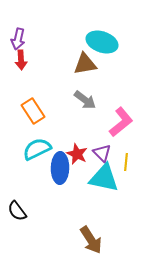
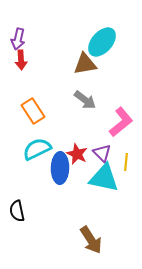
cyan ellipse: rotated 68 degrees counterclockwise
black semicircle: rotated 25 degrees clockwise
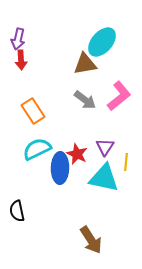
pink L-shape: moved 2 px left, 26 px up
purple triangle: moved 3 px right, 6 px up; rotated 18 degrees clockwise
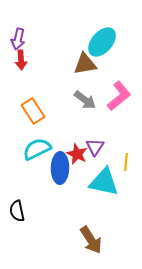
purple triangle: moved 10 px left
cyan triangle: moved 4 px down
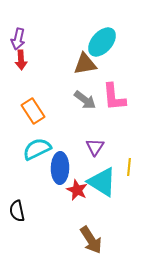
pink L-shape: moved 5 px left, 1 px down; rotated 124 degrees clockwise
red star: moved 36 px down
yellow line: moved 3 px right, 5 px down
cyan triangle: moved 2 px left; rotated 20 degrees clockwise
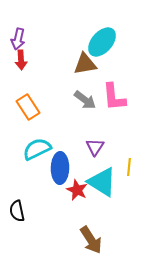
orange rectangle: moved 5 px left, 4 px up
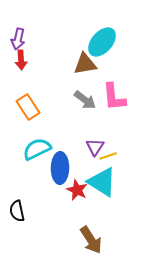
yellow line: moved 21 px left, 11 px up; rotated 66 degrees clockwise
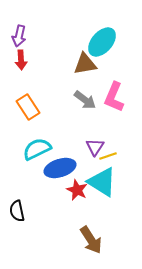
purple arrow: moved 1 px right, 3 px up
pink L-shape: rotated 28 degrees clockwise
blue ellipse: rotated 72 degrees clockwise
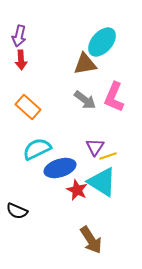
orange rectangle: rotated 15 degrees counterclockwise
black semicircle: rotated 55 degrees counterclockwise
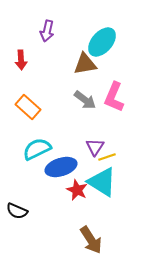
purple arrow: moved 28 px right, 5 px up
yellow line: moved 1 px left, 1 px down
blue ellipse: moved 1 px right, 1 px up
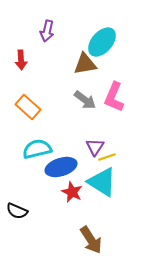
cyan semicircle: rotated 12 degrees clockwise
red star: moved 5 px left, 2 px down
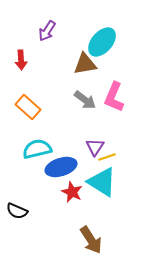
purple arrow: rotated 20 degrees clockwise
